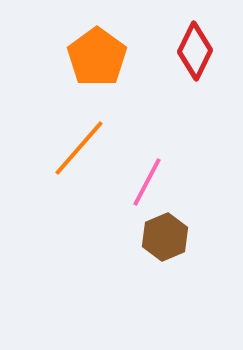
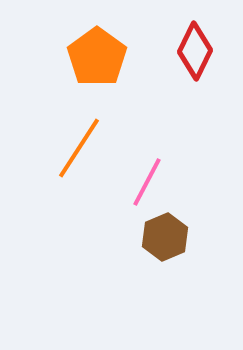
orange line: rotated 8 degrees counterclockwise
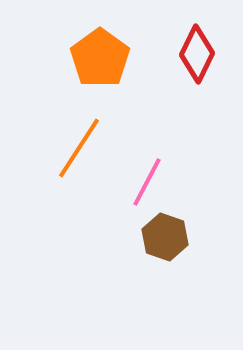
red diamond: moved 2 px right, 3 px down
orange pentagon: moved 3 px right, 1 px down
brown hexagon: rotated 18 degrees counterclockwise
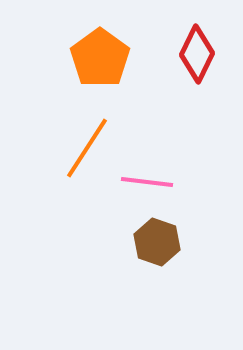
orange line: moved 8 px right
pink line: rotated 69 degrees clockwise
brown hexagon: moved 8 px left, 5 px down
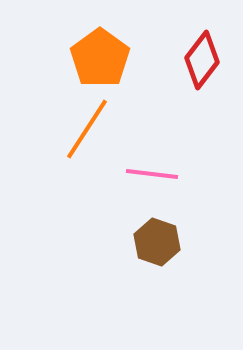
red diamond: moved 5 px right, 6 px down; rotated 12 degrees clockwise
orange line: moved 19 px up
pink line: moved 5 px right, 8 px up
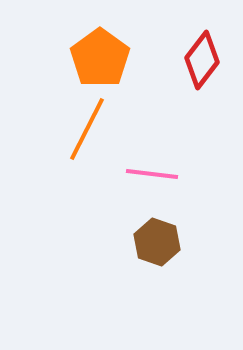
orange line: rotated 6 degrees counterclockwise
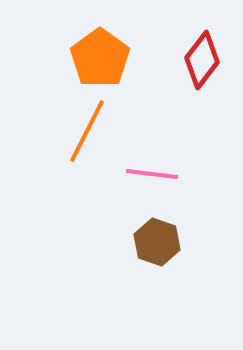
orange line: moved 2 px down
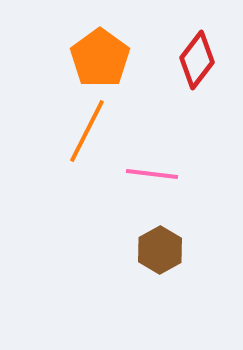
red diamond: moved 5 px left
brown hexagon: moved 3 px right, 8 px down; rotated 12 degrees clockwise
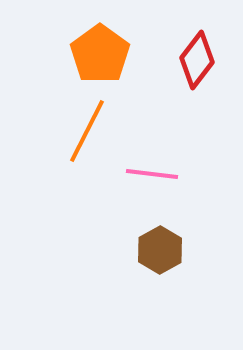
orange pentagon: moved 4 px up
